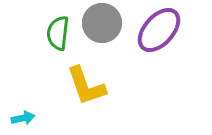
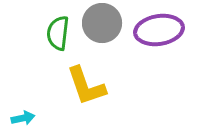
purple ellipse: rotated 39 degrees clockwise
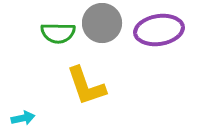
green semicircle: rotated 96 degrees counterclockwise
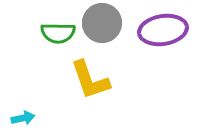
purple ellipse: moved 4 px right
yellow L-shape: moved 4 px right, 6 px up
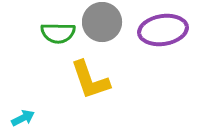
gray circle: moved 1 px up
cyan arrow: rotated 15 degrees counterclockwise
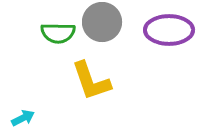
purple ellipse: moved 6 px right; rotated 9 degrees clockwise
yellow L-shape: moved 1 px right, 1 px down
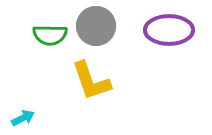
gray circle: moved 6 px left, 4 px down
green semicircle: moved 8 px left, 2 px down
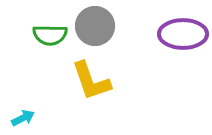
gray circle: moved 1 px left
purple ellipse: moved 14 px right, 4 px down
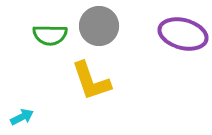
gray circle: moved 4 px right
purple ellipse: rotated 15 degrees clockwise
cyan arrow: moved 1 px left, 1 px up
